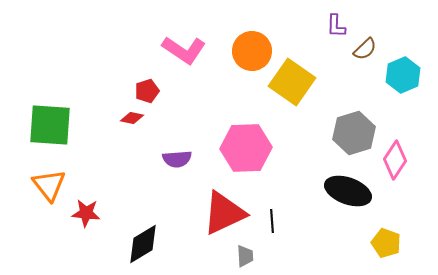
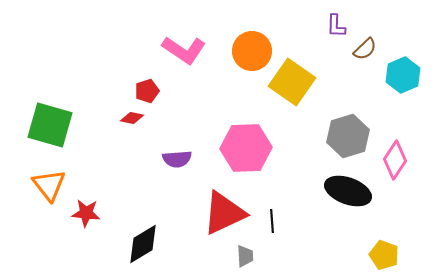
green square: rotated 12 degrees clockwise
gray hexagon: moved 6 px left, 3 px down
yellow pentagon: moved 2 px left, 12 px down
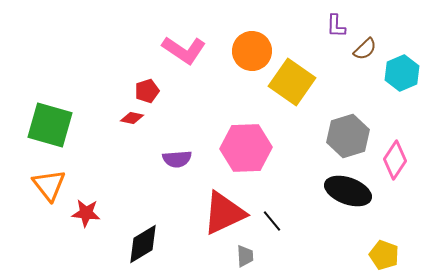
cyan hexagon: moved 1 px left, 2 px up
black line: rotated 35 degrees counterclockwise
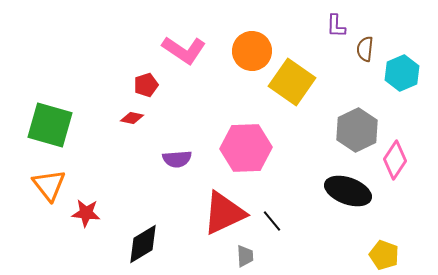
brown semicircle: rotated 140 degrees clockwise
red pentagon: moved 1 px left, 6 px up
gray hexagon: moved 9 px right, 6 px up; rotated 9 degrees counterclockwise
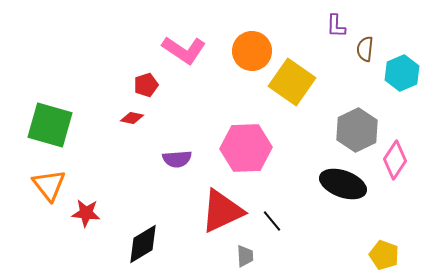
black ellipse: moved 5 px left, 7 px up
red triangle: moved 2 px left, 2 px up
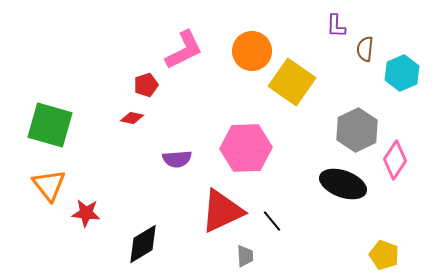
pink L-shape: rotated 60 degrees counterclockwise
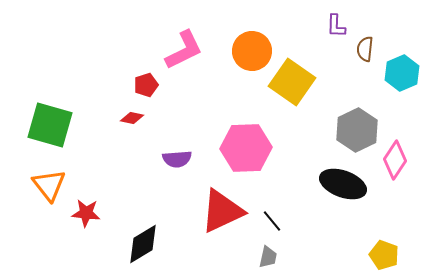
gray trapezoid: moved 23 px right, 1 px down; rotated 15 degrees clockwise
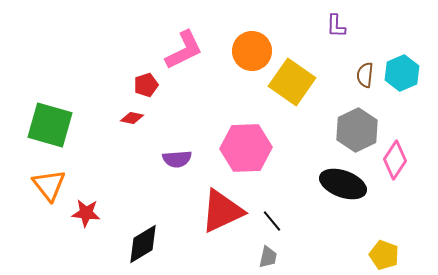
brown semicircle: moved 26 px down
